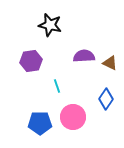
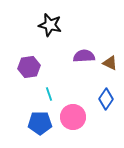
purple hexagon: moved 2 px left, 6 px down
cyan line: moved 8 px left, 8 px down
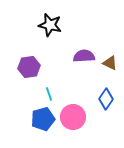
blue pentagon: moved 3 px right, 4 px up; rotated 15 degrees counterclockwise
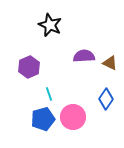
black star: rotated 10 degrees clockwise
purple hexagon: rotated 15 degrees counterclockwise
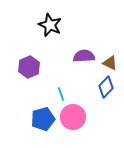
cyan line: moved 12 px right
blue diamond: moved 12 px up; rotated 10 degrees clockwise
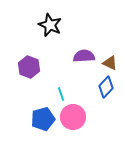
purple hexagon: rotated 15 degrees counterclockwise
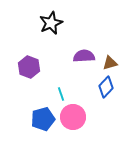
black star: moved 1 px right, 2 px up; rotated 25 degrees clockwise
brown triangle: rotated 42 degrees counterclockwise
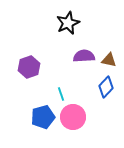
black star: moved 17 px right
brown triangle: moved 1 px left, 3 px up; rotated 28 degrees clockwise
purple hexagon: rotated 20 degrees clockwise
blue pentagon: moved 2 px up
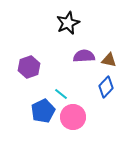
cyan line: rotated 32 degrees counterclockwise
blue pentagon: moved 6 px up; rotated 10 degrees counterclockwise
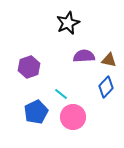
blue pentagon: moved 7 px left, 1 px down
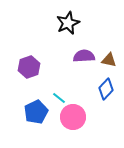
blue diamond: moved 2 px down
cyan line: moved 2 px left, 4 px down
